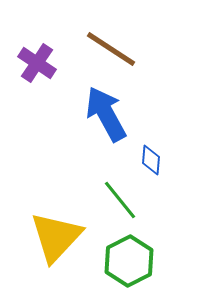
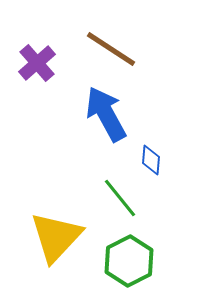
purple cross: rotated 15 degrees clockwise
green line: moved 2 px up
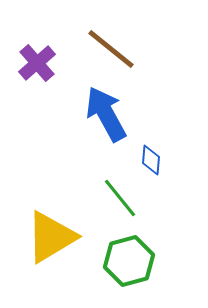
brown line: rotated 6 degrees clockwise
yellow triangle: moved 5 px left; rotated 16 degrees clockwise
green hexagon: rotated 12 degrees clockwise
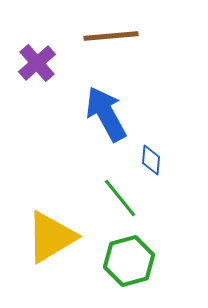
brown line: moved 13 px up; rotated 44 degrees counterclockwise
